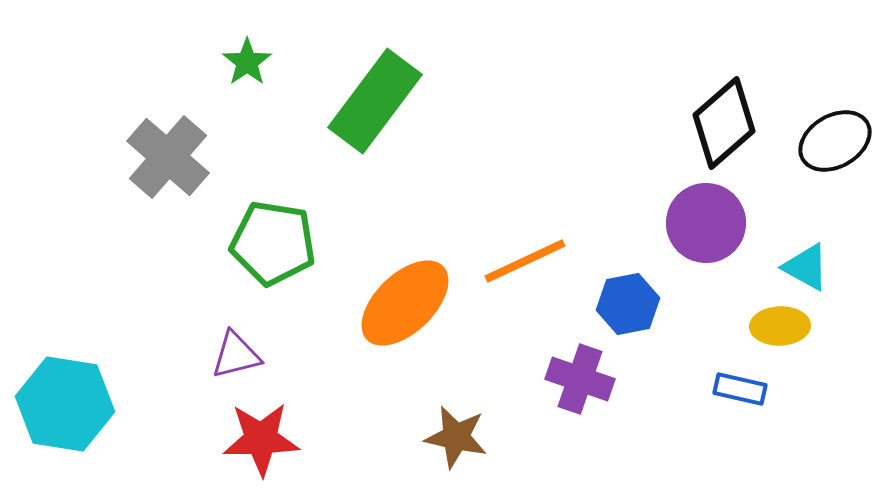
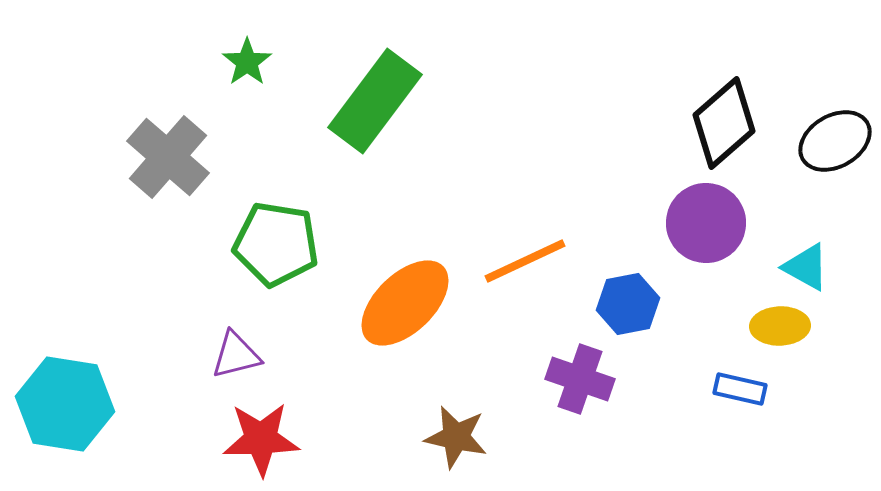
green pentagon: moved 3 px right, 1 px down
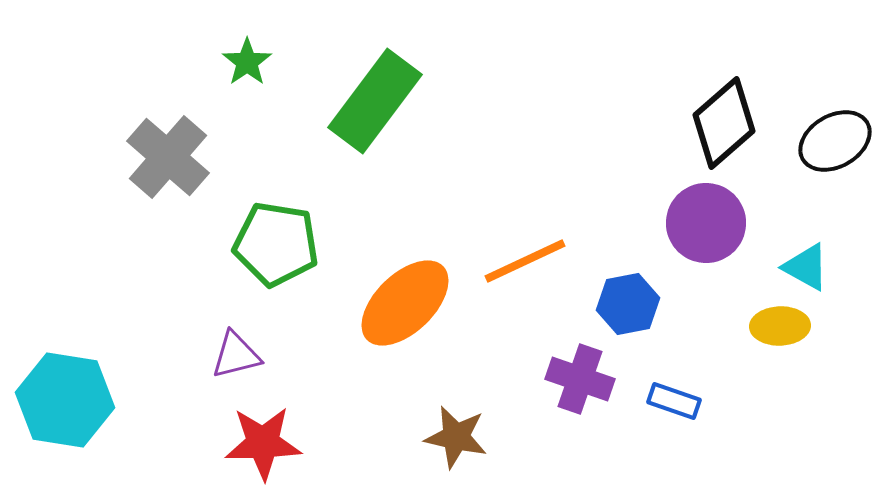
blue rectangle: moved 66 px left, 12 px down; rotated 6 degrees clockwise
cyan hexagon: moved 4 px up
red star: moved 2 px right, 4 px down
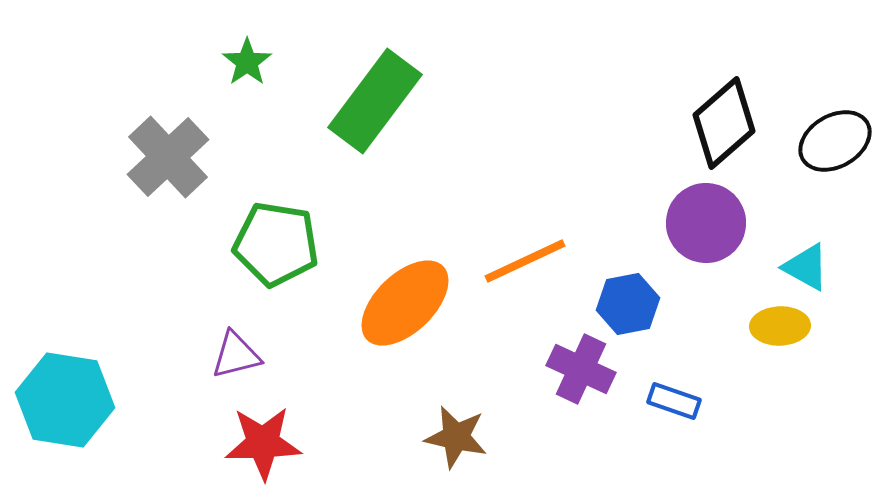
gray cross: rotated 6 degrees clockwise
purple cross: moved 1 px right, 10 px up; rotated 6 degrees clockwise
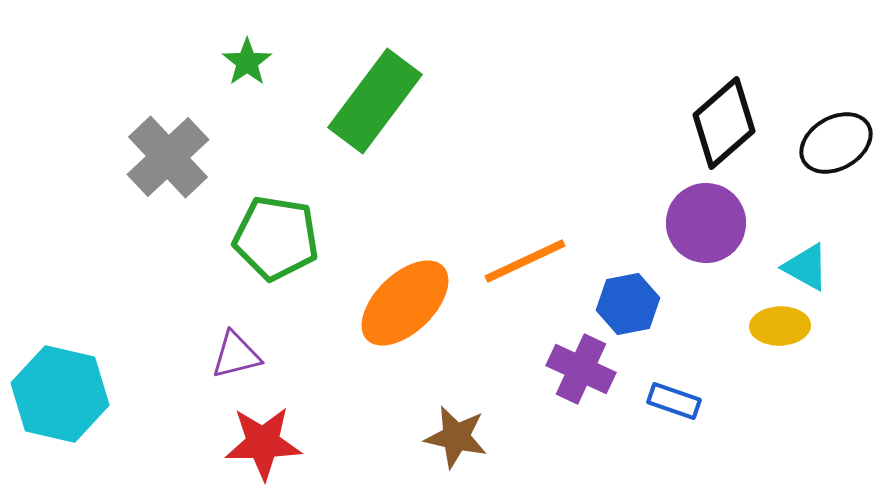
black ellipse: moved 1 px right, 2 px down
green pentagon: moved 6 px up
cyan hexagon: moved 5 px left, 6 px up; rotated 4 degrees clockwise
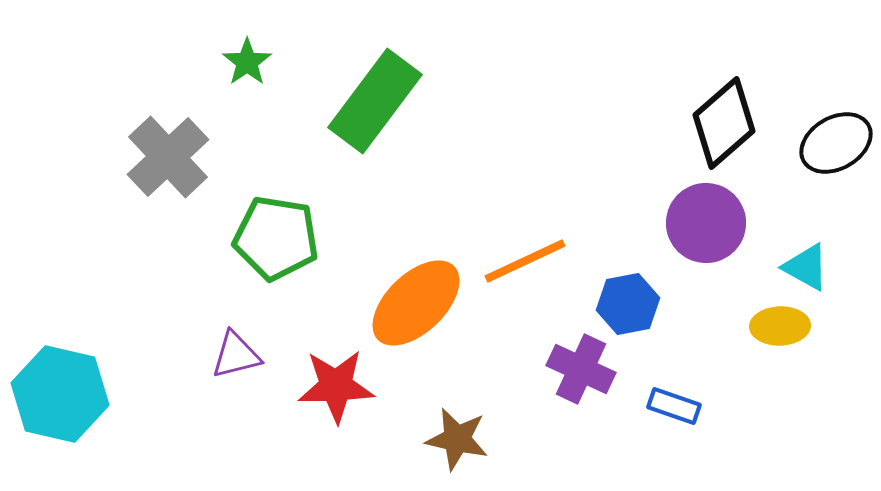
orange ellipse: moved 11 px right
blue rectangle: moved 5 px down
brown star: moved 1 px right, 2 px down
red star: moved 73 px right, 57 px up
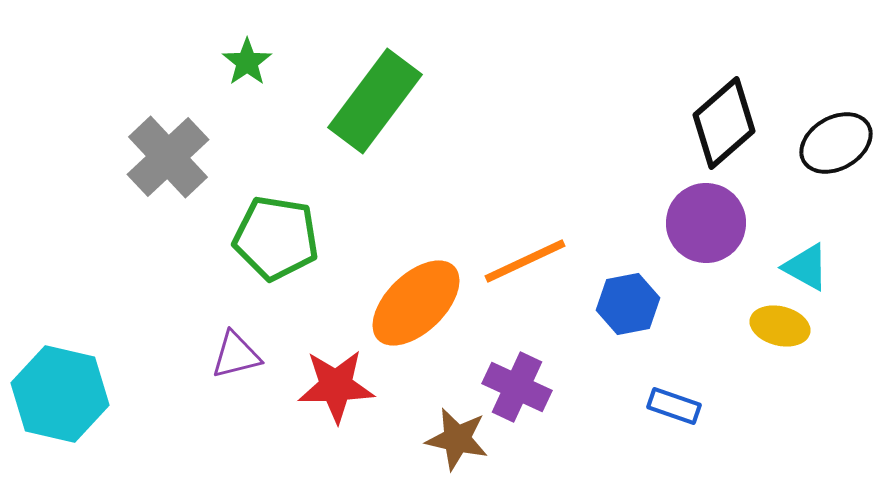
yellow ellipse: rotated 16 degrees clockwise
purple cross: moved 64 px left, 18 px down
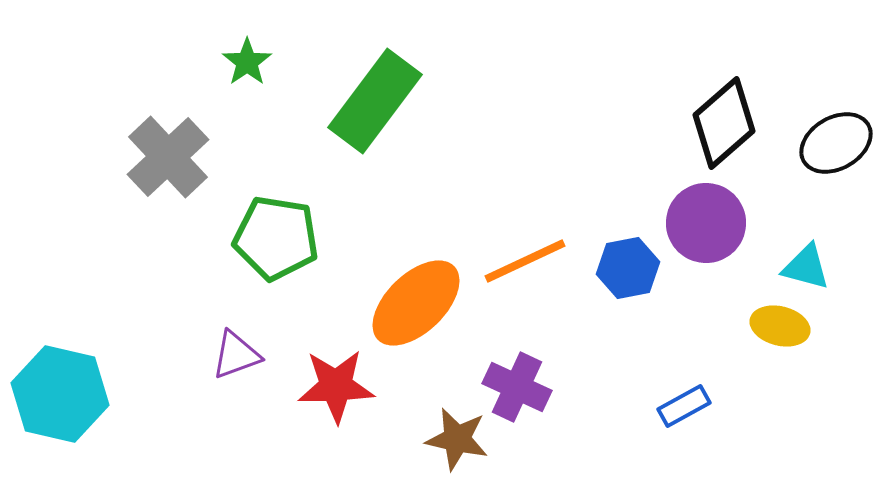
cyan triangle: rotated 14 degrees counterclockwise
blue hexagon: moved 36 px up
purple triangle: rotated 6 degrees counterclockwise
blue rectangle: moved 10 px right; rotated 48 degrees counterclockwise
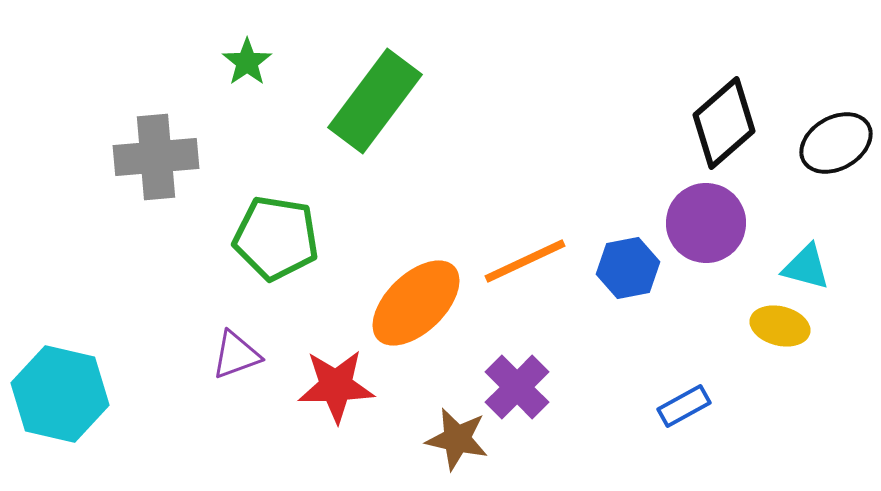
gray cross: moved 12 px left; rotated 38 degrees clockwise
purple cross: rotated 20 degrees clockwise
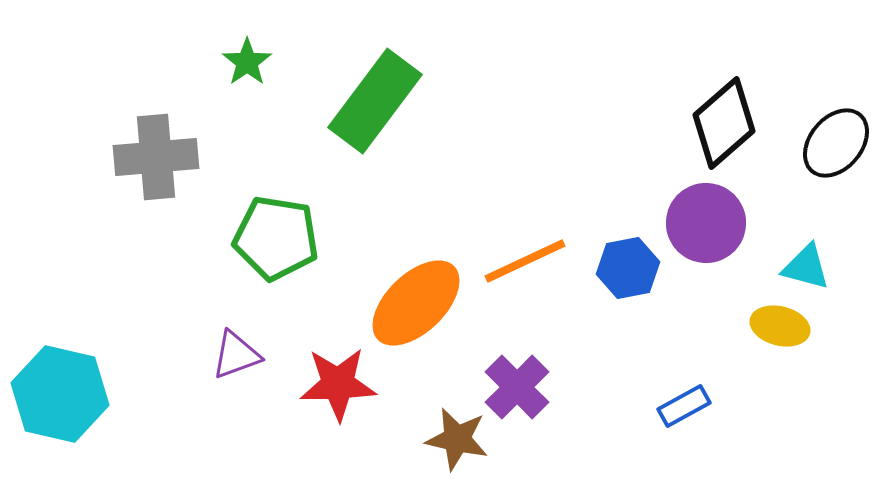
black ellipse: rotated 20 degrees counterclockwise
red star: moved 2 px right, 2 px up
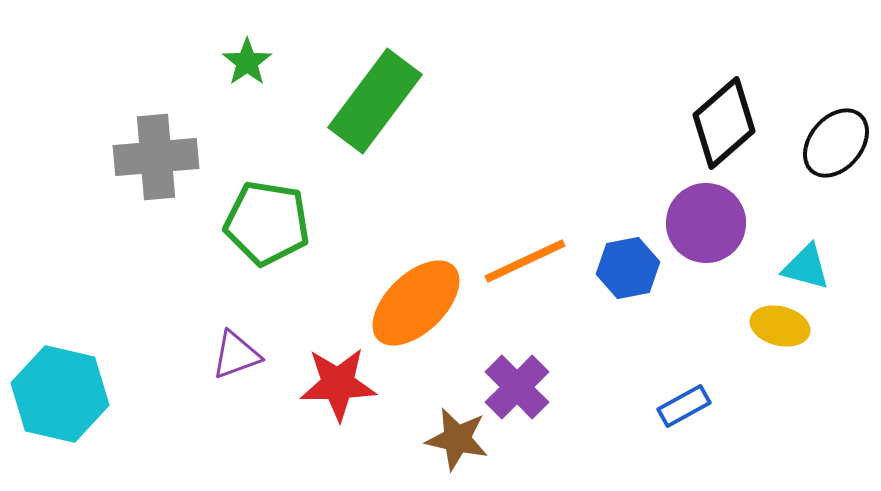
green pentagon: moved 9 px left, 15 px up
